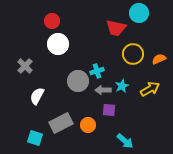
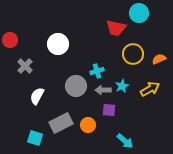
red circle: moved 42 px left, 19 px down
gray circle: moved 2 px left, 5 px down
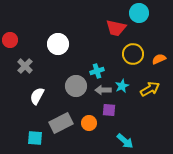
orange circle: moved 1 px right, 2 px up
cyan square: rotated 14 degrees counterclockwise
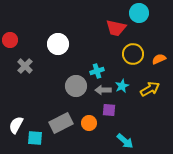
white semicircle: moved 21 px left, 29 px down
